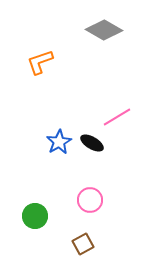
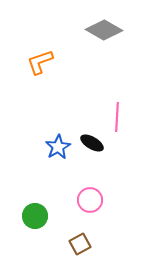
pink line: rotated 56 degrees counterclockwise
blue star: moved 1 px left, 5 px down
brown square: moved 3 px left
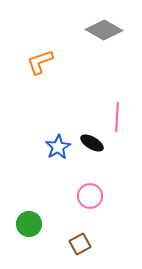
pink circle: moved 4 px up
green circle: moved 6 px left, 8 px down
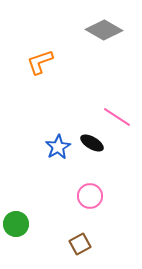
pink line: rotated 60 degrees counterclockwise
green circle: moved 13 px left
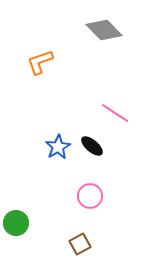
gray diamond: rotated 15 degrees clockwise
pink line: moved 2 px left, 4 px up
black ellipse: moved 3 px down; rotated 10 degrees clockwise
green circle: moved 1 px up
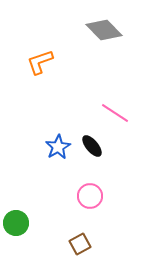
black ellipse: rotated 10 degrees clockwise
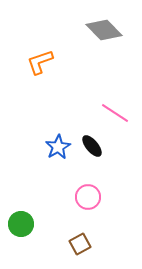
pink circle: moved 2 px left, 1 px down
green circle: moved 5 px right, 1 px down
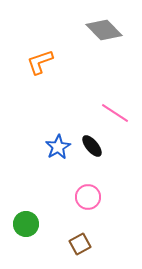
green circle: moved 5 px right
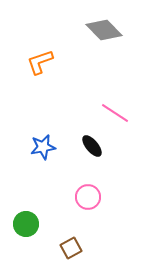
blue star: moved 15 px left; rotated 20 degrees clockwise
brown square: moved 9 px left, 4 px down
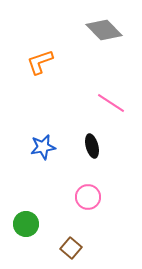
pink line: moved 4 px left, 10 px up
black ellipse: rotated 25 degrees clockwise
brown square: rotated 20 degrees counterclockwise
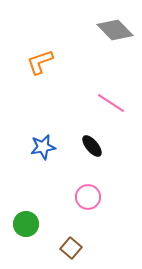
gray diamond: moved 11 px right
black ellipse: rotated 25 degrees counterclockwise
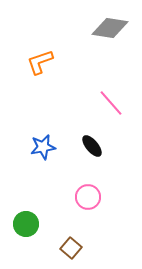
gray diamond: moved 5 px left, 2 px up; rotated 36 degrees counterclockwise
pink line: rotated 16 degrees clockwise
